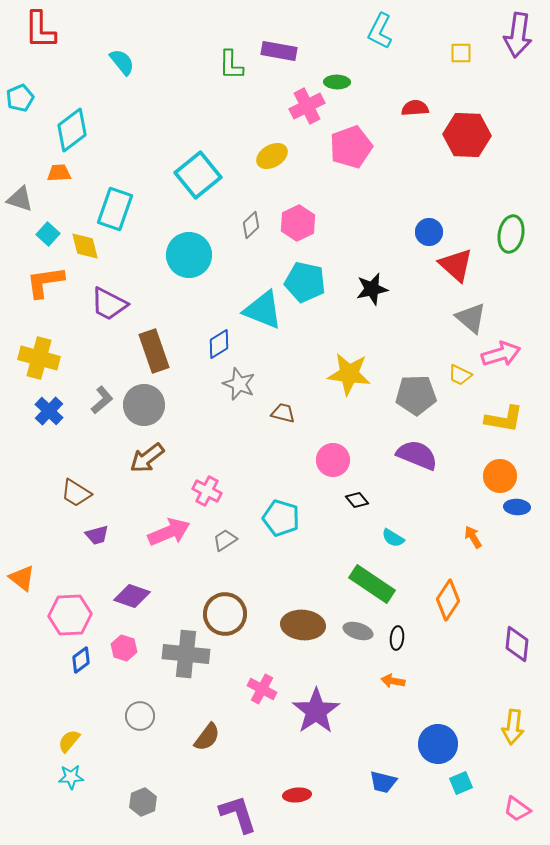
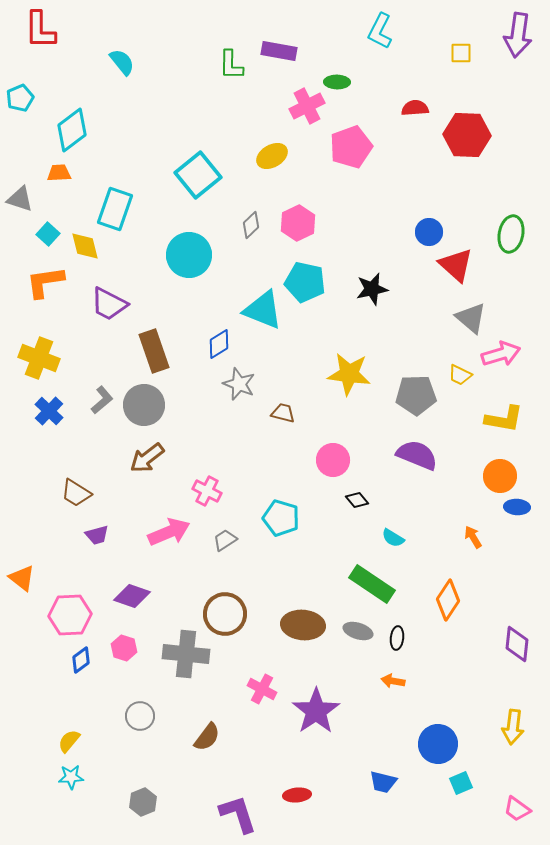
yellow cross at (39, 358): rotated 6 degrees clockwise
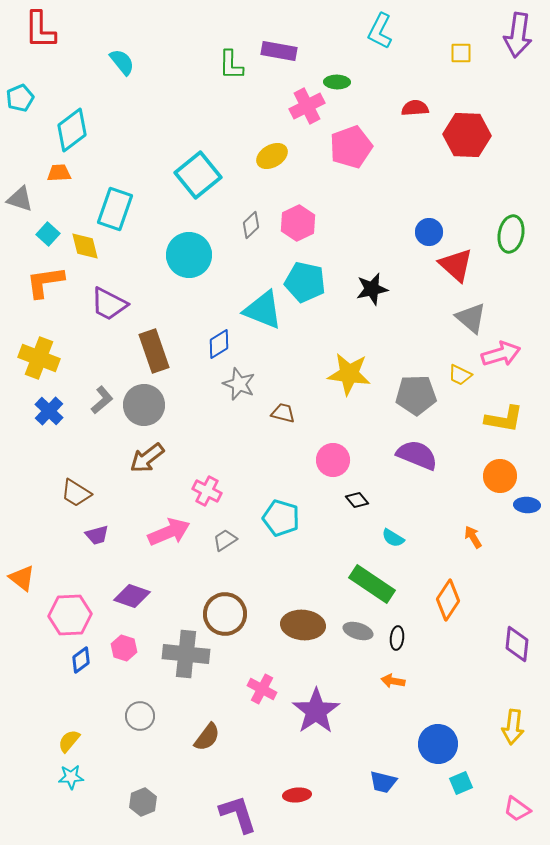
blue ellipse at (517, 507): moved 10 px right, 2 px up
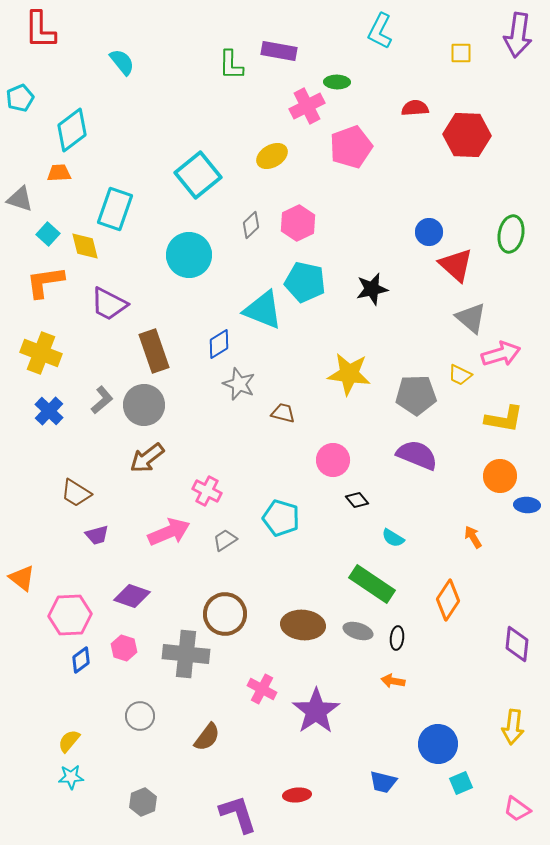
yellow cross at (39, 358): moved 2 px right, 5 px up
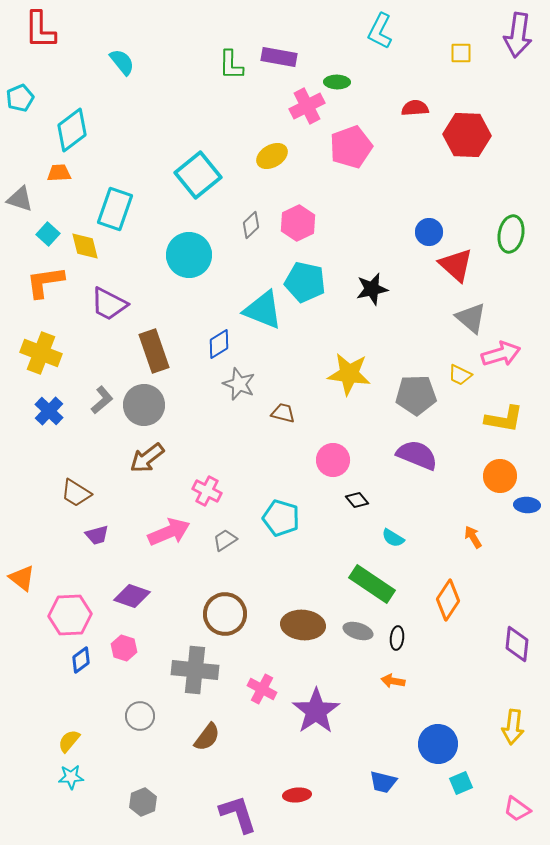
purple rectangle at (279, 51): moved 6 px down
gray cross at (186, 654): moved 9 px right, 16 px down
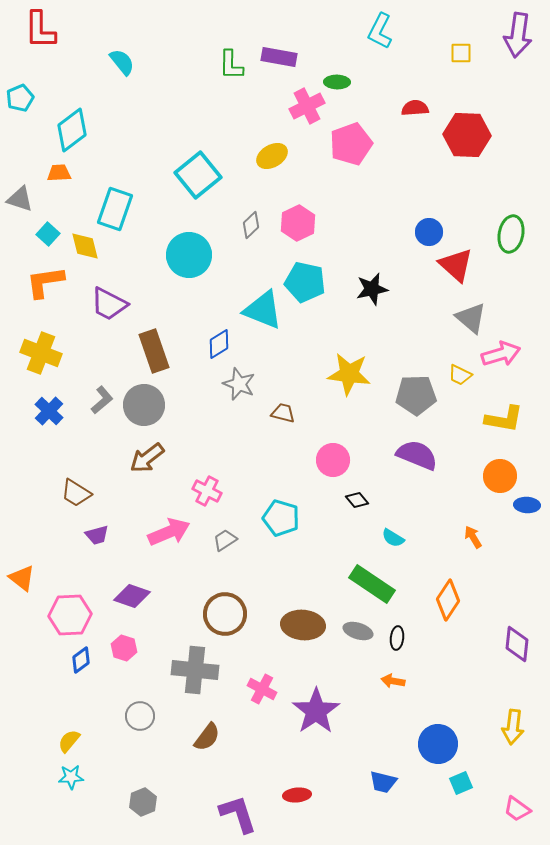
pink pentagon at (351, 147): moved 3 px up
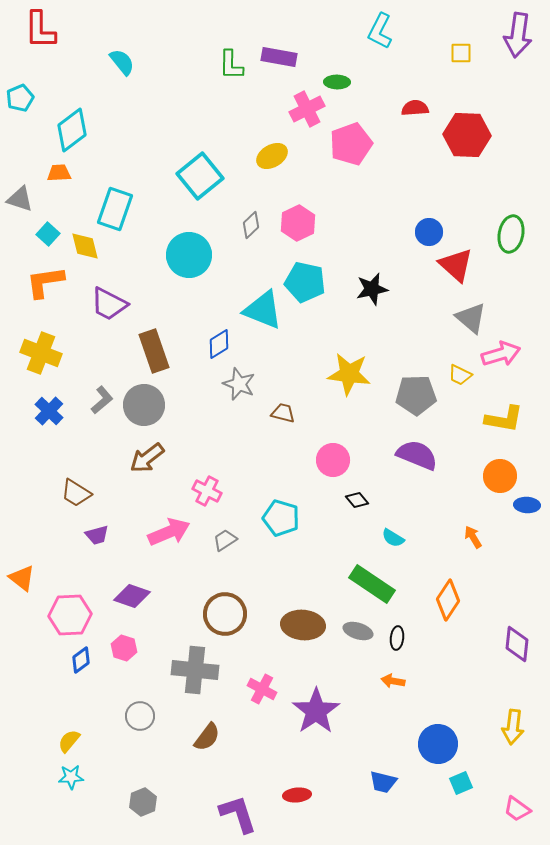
pink cross at (307, 106): moved 3 px down
cyan square at (198, 175): moved 2 px right, 1 px down
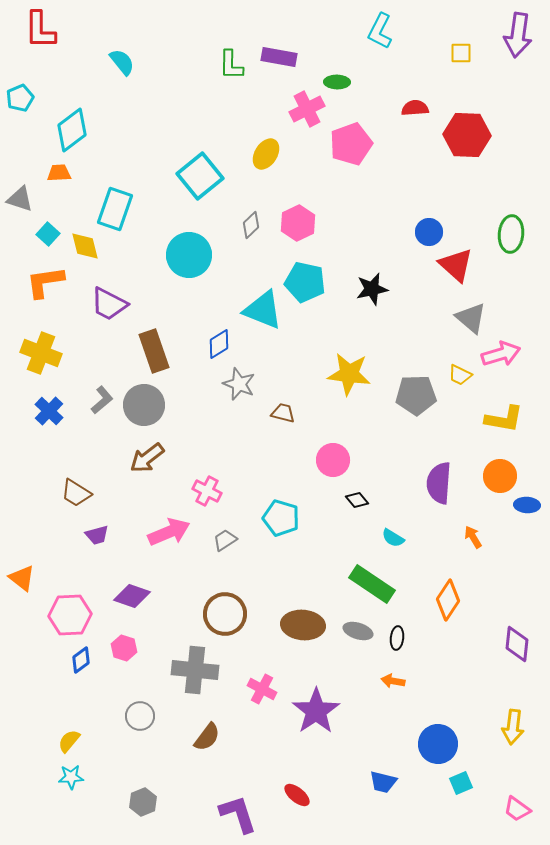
yellow ellipse at (272, 156): moved 6 px left, 2 px up; rotated 28 degrees counterclockwise
green ellipse at (511, 234): rotated 6 degrees counterclockwise
purple semicircle at (417, 455): moved 22 px right, 28 px down; rotated 108 degrees counterclockwise
red ellipse at (297, 795): rotated 44 degrees clockwise
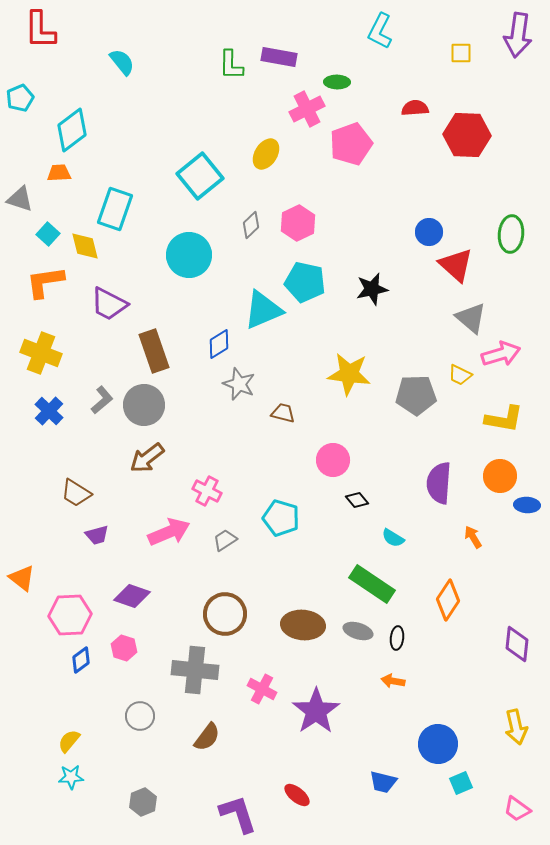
cyan triangle at (263, 310): rotated 45 degrees counterclockwise
yellow arrow at (513, 727): moved 3 px right; rotated 20 degrees counterclockwise
